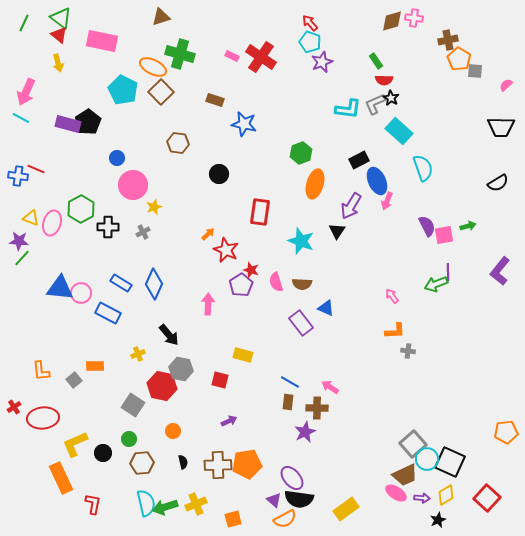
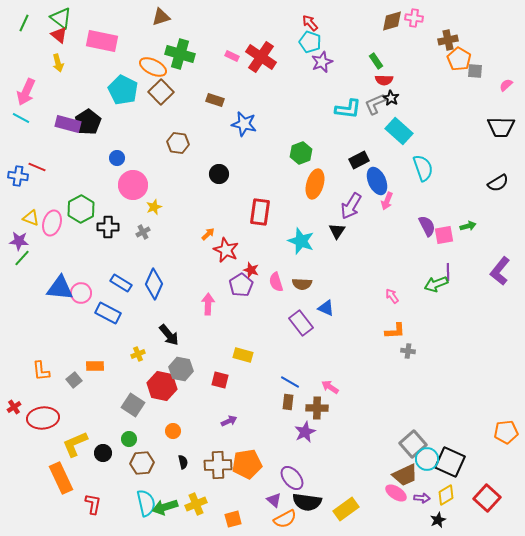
red line at (36, 169): moved 1 px right, 2 px up
black semicircle at (299, 499): moved 8 px right, 3 px down
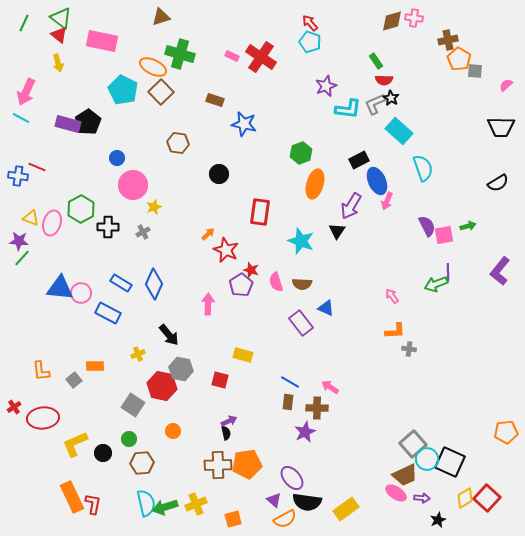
purple star at (322, 62): moved 4 px right, 24 px down
gray cross at (408, 351): moved 1 px right, 2 px up
black semicircle at (183, 462): moved 43 px right, 29 px up
orange rectangle at (61, 478): moved 11 px right, 19 px down
yellow diamond at (446, 495): moved 19 px right, 3 px down
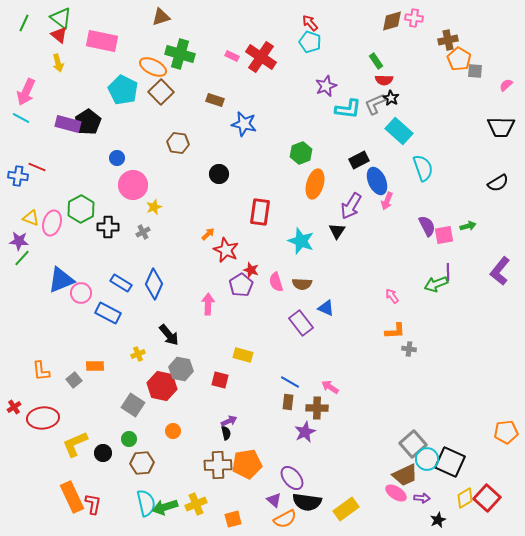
blue triangle at (60, 288): moved 1 px right, 8 px up; rotated 28 degrees counterclockwise
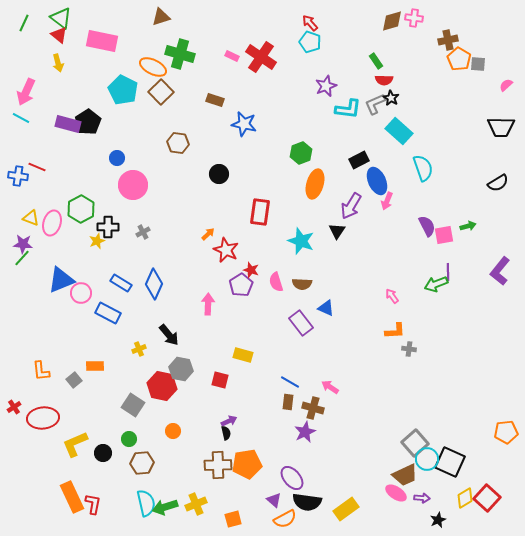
gray square at (475, 71): moved 3 px right, 7 px up
yellow star at (154, 207): moved 57 px left, 34 px down
purple star at (19, 241): moved 4 px right, 3 px down
yellow cross at (138, 354): moved 1 px right, 5 px up
brown cross at (317, 408): moved 4 px left; rotated 15 degrees clockwise
gray square at (413, 444): moved 2 px right, 1 px up
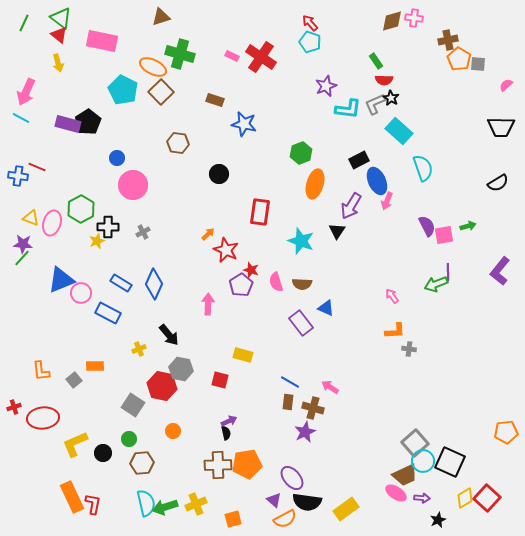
red cross at (14, 407): rotated 16 degrees clockwise
cyan circle at (427, 459): moved 4 px left, 2 px down
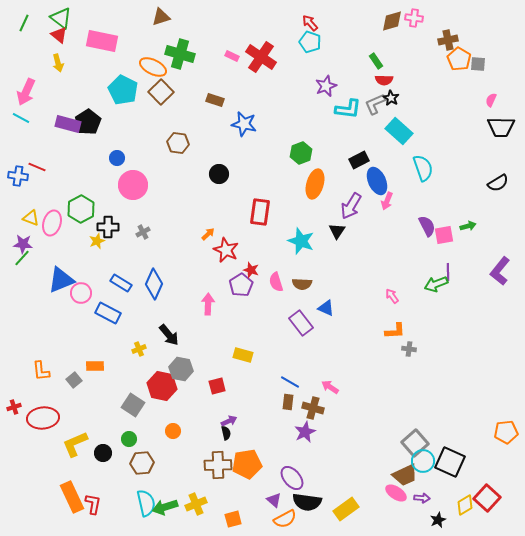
pink semicircle at (506, 85): moved 15 px left, 15 px down; rotated 24 degrees counterclockwise
red square at (220, 380): moved 3 px left, 6 px down; rotated 30 degrees counterclockwise
yellow diamond at (465, 498): moved 7 px down
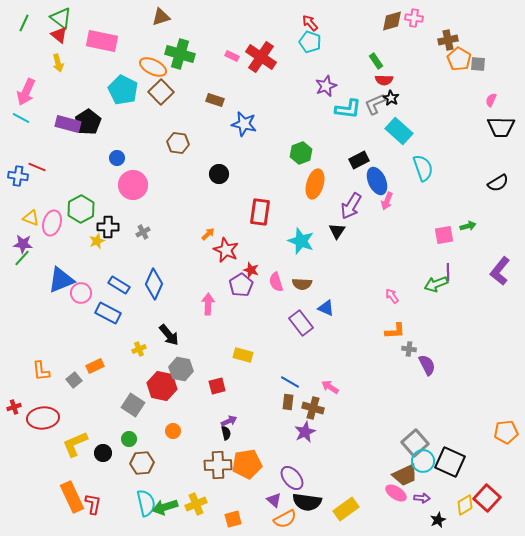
purple semicircle at (427, 226): moved 139 px down
blue rectangle at (121, 283): moved 2 px left, 2 px down
orange rectangle at (95, 366): rotated 24 degrees counterclockwise
